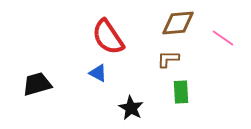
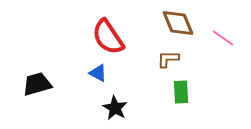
brown diamond: rotated 72 degrees clockwise
black star: moved 16 px left
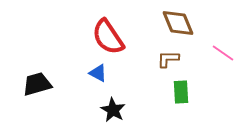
pink line: moved 15 px down
black star: moved 2 px left, 2 px down
